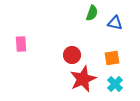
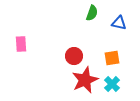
blue triangle: moved 4 px right
red circle: moved 2 px right, 1 px down
red star: moved 2 px right, 1 px down
cyan cross: moved 3 px left
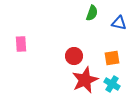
cyan cross: rotated 14 degrees counterclockwise
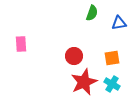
blue triangle: rotated 21 degrees counterclockwise
red star: moved 1 px left, 2 px down
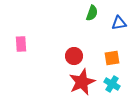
red star: moved 2 px left
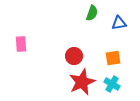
orange square: moved 1 px right
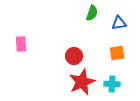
orange square: moved 4 px right, 5 px up
cyan cross: rotated 28 degrees counterclockwise
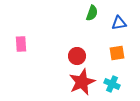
red circle: moved 3 px right
cyan cross: rotated 21 degrees clockwise
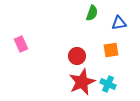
pink rectangle: rotated 21 degrees counterclockwise
orange square: moved 6 px left, 3 px up
cyan cross: moved 4 px left
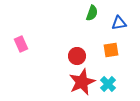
cyan cross: rotated 21 degrees clockwise
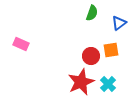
blue triangle: rotated 28 degrees counterclockwise
pink rectangle: rotated 42 degrees counterclockwise
red circle: moved 14 px right
red star: moved 1 px left
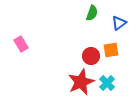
pink rectangle: rotated 35 degrees clockwise
cyan cross: moved 1 px left, 1 px up
